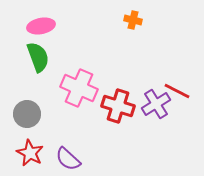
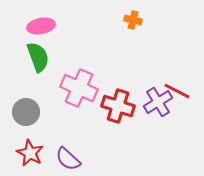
purple cross: moved 2 px right, 2 px up
gray circle: moved 1 px left, 2 px up
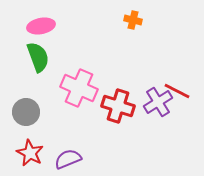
purple semicircle: rotated 116 degrees clockwise
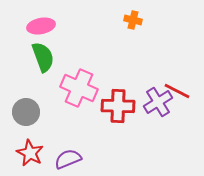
green semicircle: moved 5 px right
red cross: rotated 16 degrees counterclockwise
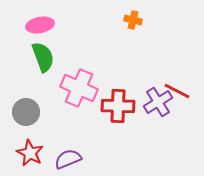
pink ellipse: moved 1 px left, 1 px up
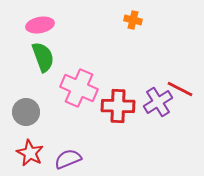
red line: moved 3 px right, 2 px up
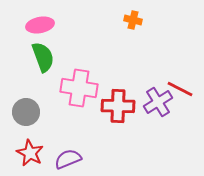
pink cross: rotated 15 degrees counterclockwise
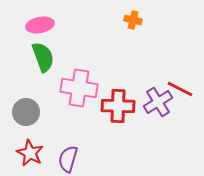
purple semicircle: rotated 52 degrees counterclockwise
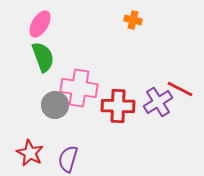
pink ellipse: moved 1 px up; rotated 48 degrees counterclockwise
gray circle: moved 29 px right, 7 px up
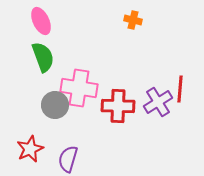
pink ellipse: moved 1 px right, 3 px up; rotated 56 degrees counterclockwise
red line: rotated 68 degrees clockwise
red star: moved 4 px up; rotated 20 degrees clockwise
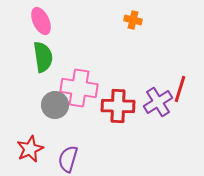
green semicircle: rotated 12 degrees clockwise
red line: rotated 12 degrees clockwise
